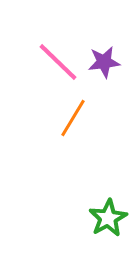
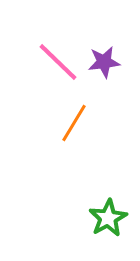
orange line: moved 1 px right, 5 px down
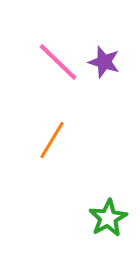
purple star: rotated 24 degrees clockwise
orange line: moved 22 px left, 17 px down
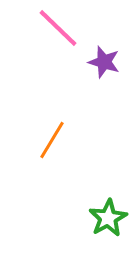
pink line: moved 34 px up
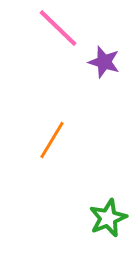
green star: rotated 6 degrees clockwise
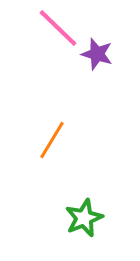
purple star: moved 7 px left, 8 px up
green star: moved 24 px left
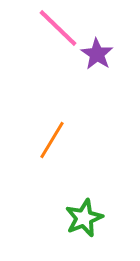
purple star: rotated 16 degrees clockwise
